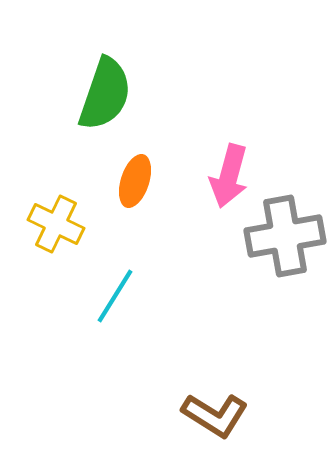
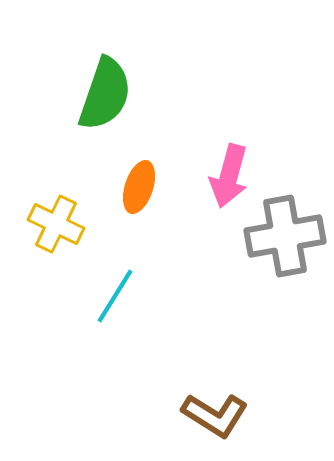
orange ellipse: moved 4 px right, 6 px down
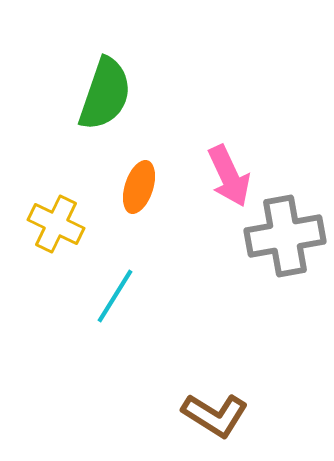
pink arrow: rotated 40 degrees counterclockwise
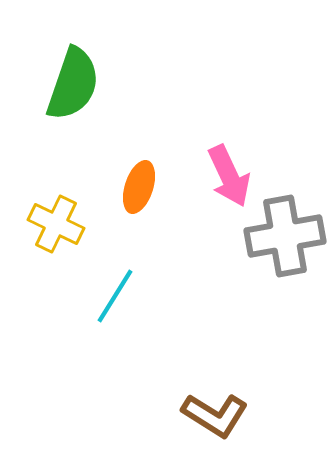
green semicircle: moved 32 px left, 10 px up
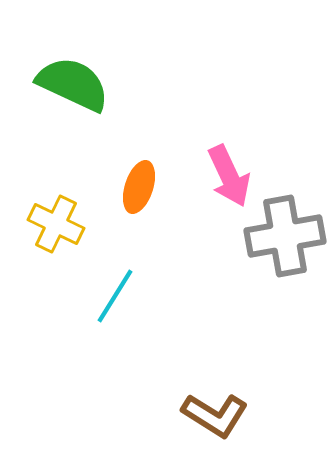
green semicircle: rotated 84 degrees counterclockwise
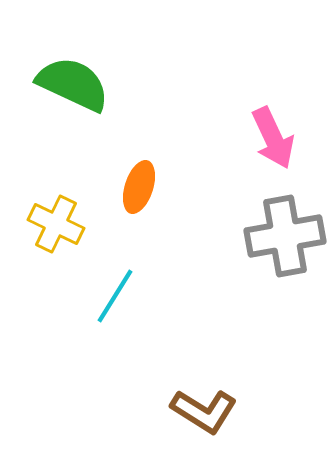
pink arrow: moved 44 px right, 38 px up
brown L-shape: moved 11 px left, 4 px up
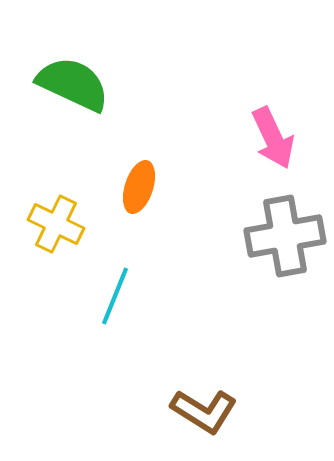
cyan line: rotated 10 degrees counterclockwise
